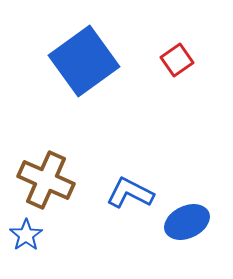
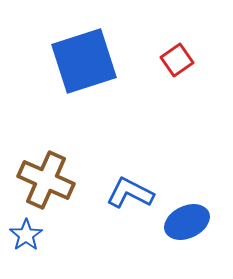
blue square: rotated 18 degrees clockwise
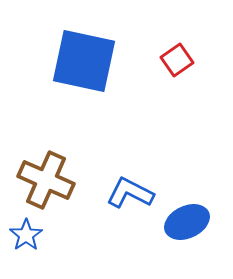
blue square: rotated 30 degrees clockwise
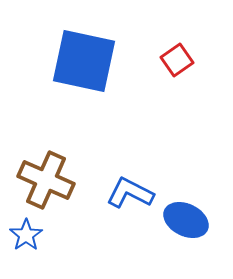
blue ellipse: moved 1 px left, 2 px up; rotated 51 degrees clockwise
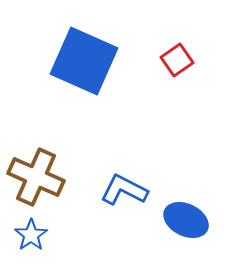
blue square: rotated 12 degrees clockwise
brown cross: moved 10 px left, 3 px up
blue L-shape: moved 6 px left, 3 px up
blue star: moved 5 px right
